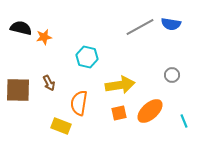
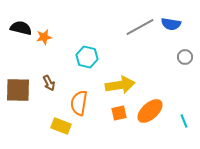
gray circle: moved 13 px right, 18 px up
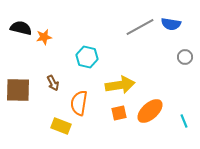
brown arrow: moved 4 px right
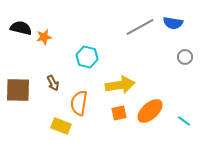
blue semicircle: moved 2 px right, 1 px up
cyan line: rotated 32 degrees counterclockwise
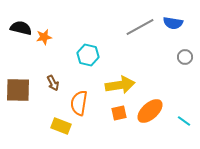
cyan hexagon: moved 1 px right, 2 px up
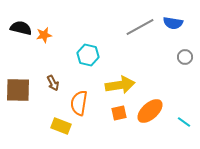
orange star: moved 2 px up
cyan line: moved 1 px down
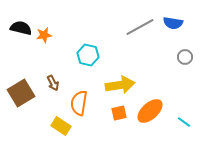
brown square: moved 3 px right, 3 px down; rotated 32 degrees counterclockwise
yellow rectangle: rotated 12 degrees clockwise
